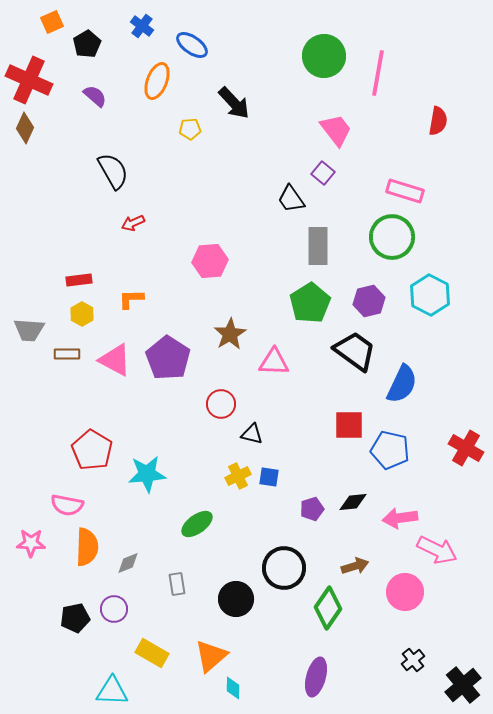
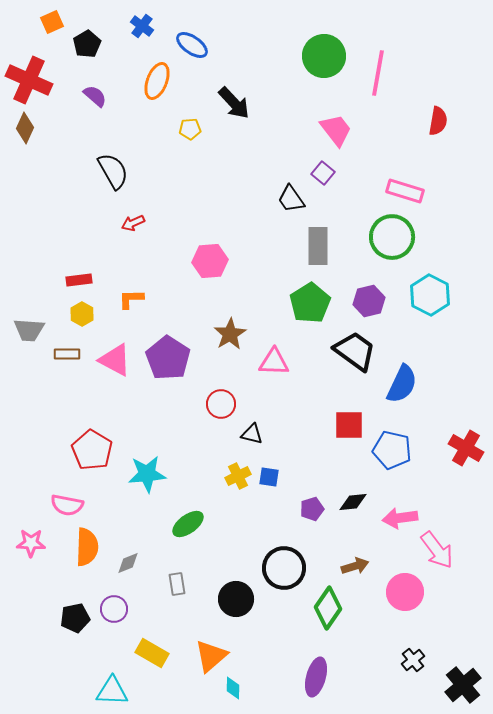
blue pentagon at (390, 450): moved 2 px right
green ellipse at (197, 524): moved 9 px left
pink arrow at (437, 550): rotated 27 degrees clockwise
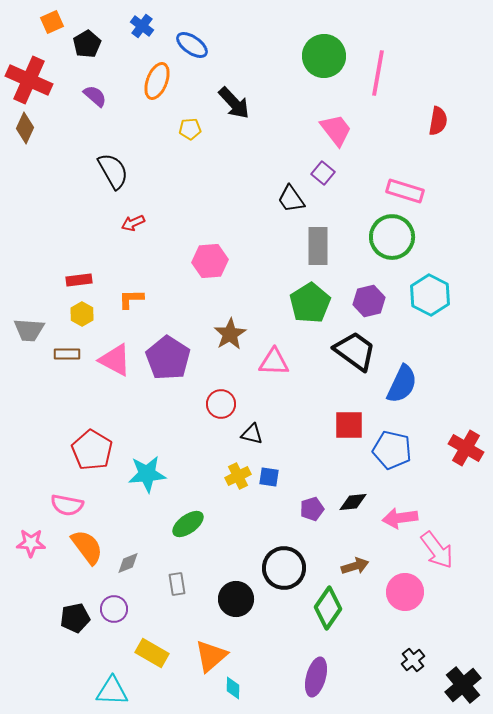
orange semicircle at (87, 547): rotated 39 degrees counterclockwise
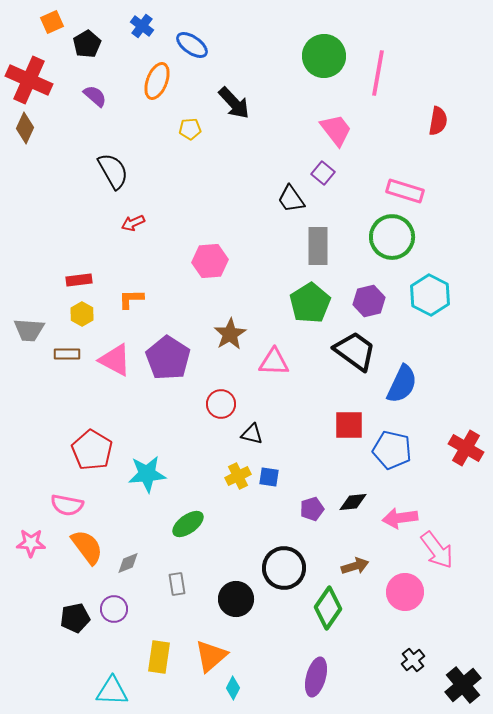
yellow rectangle at (152, 653): moved 7 px right, 4 px down; rotated 68 degrees clockwise
cyan diamond at (233, 688): rotated 25 degrees clockwise
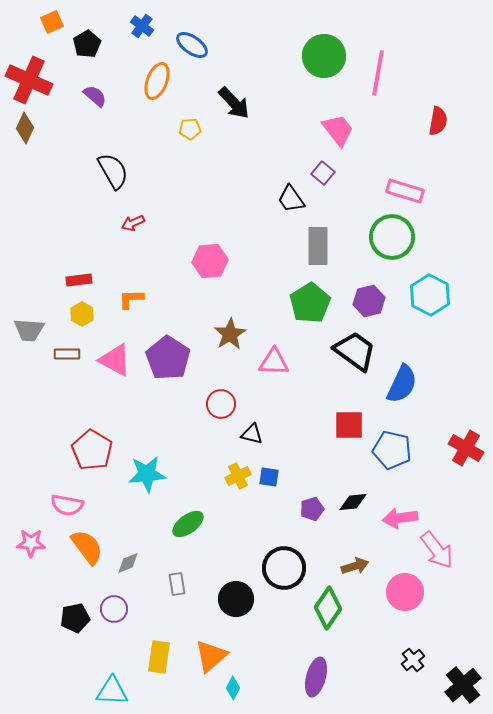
pink trapezoid at (336, 130): moved 2 px right
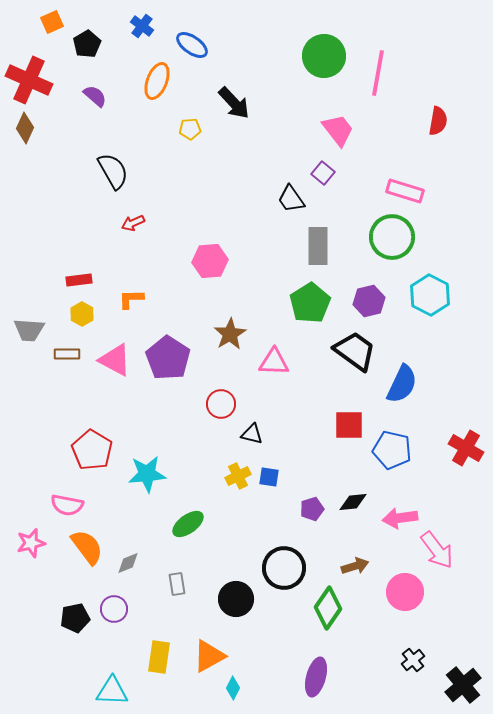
pink star at (31, 543): rotated 16 degrees counterclockwise
orange triangle at (211, 656): moved 2 px left; rotated 12 degrees clockwise
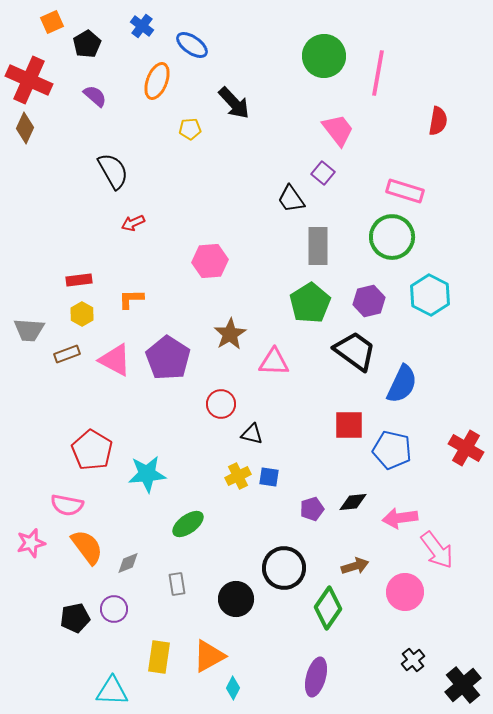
brown rectangle at (67, 354): rotated 20 degrees counterclockwise
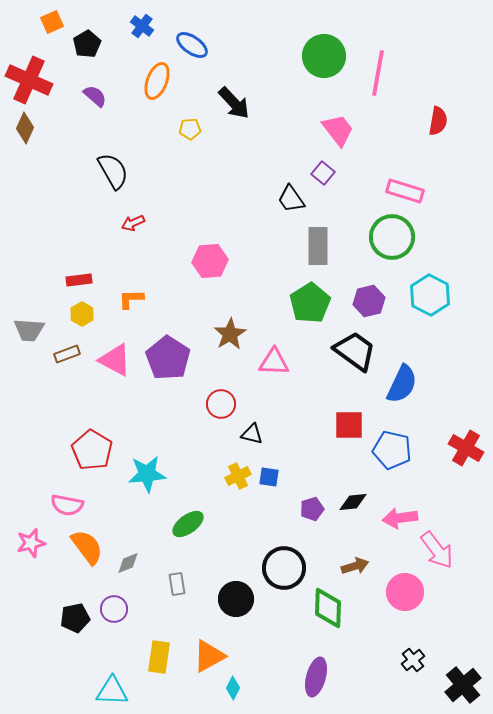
green diamond at (328, 608): rotated 33 degrees counterclockwise
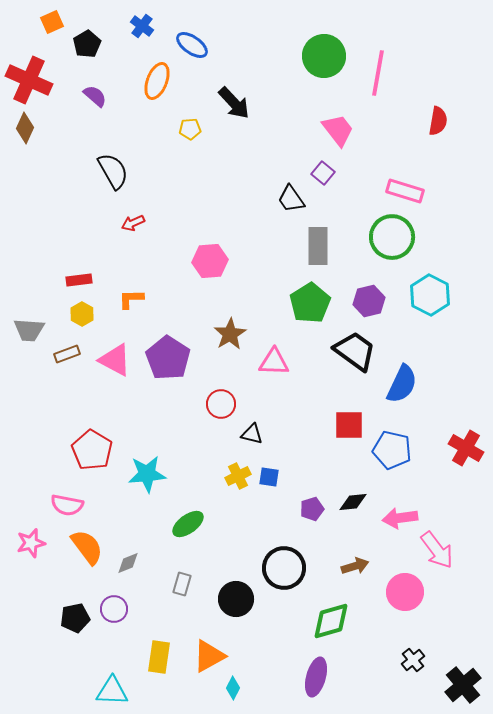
gray rectangle at (177, 584): moved 5 px right; rotated 25 degrees clockwise
green diamond at (328, 608): moved 3 px right, 13 px down; rotated 72 degrees clockwise
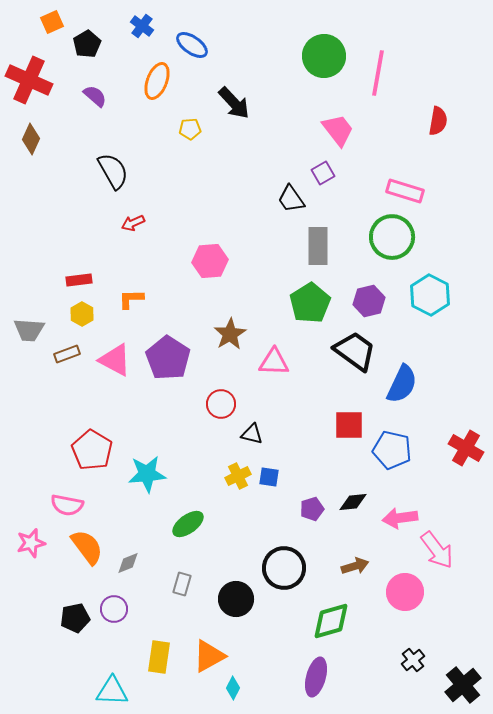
brown diamond at (25, 128): moved 6 px right, 11 px down
purple square at (323, 173): rotated 20 degrees clockwise
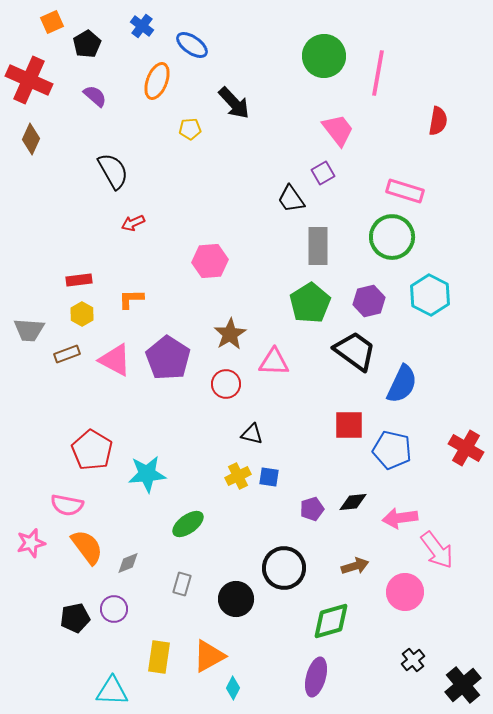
red circle at (221, 404): moved 5 px right, 20 px up
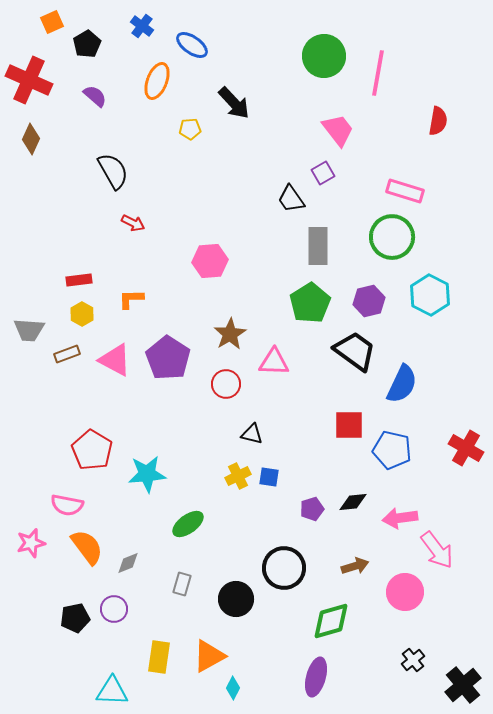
red arrow at (133, 223): rotated 130 degrees counterclockwise
